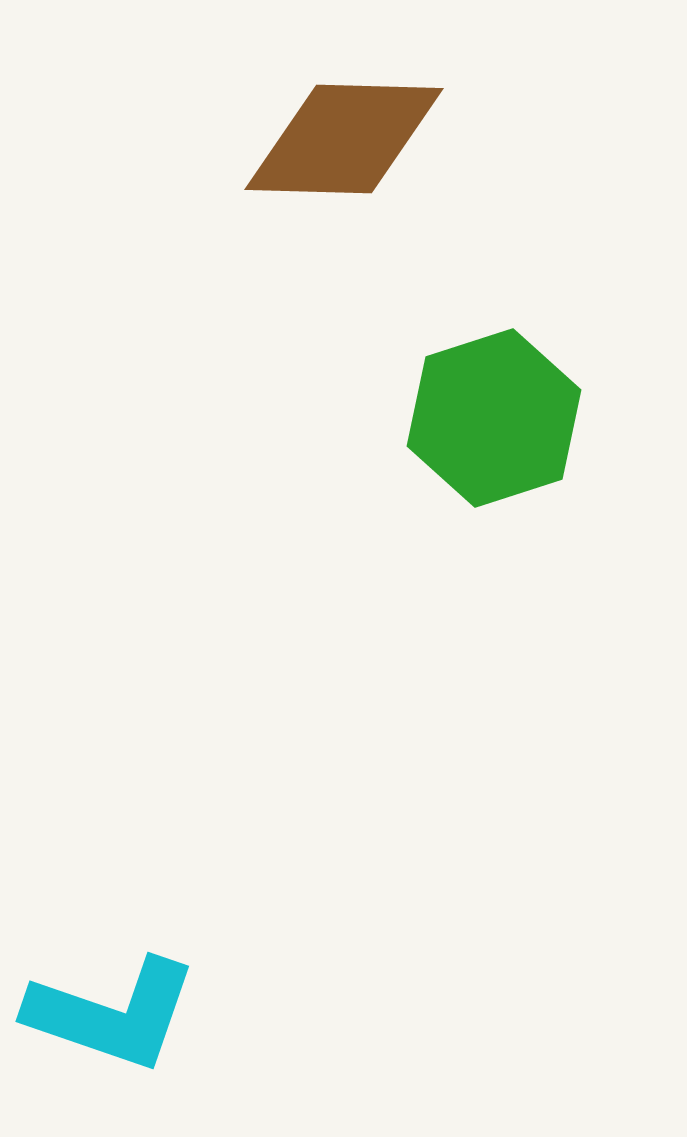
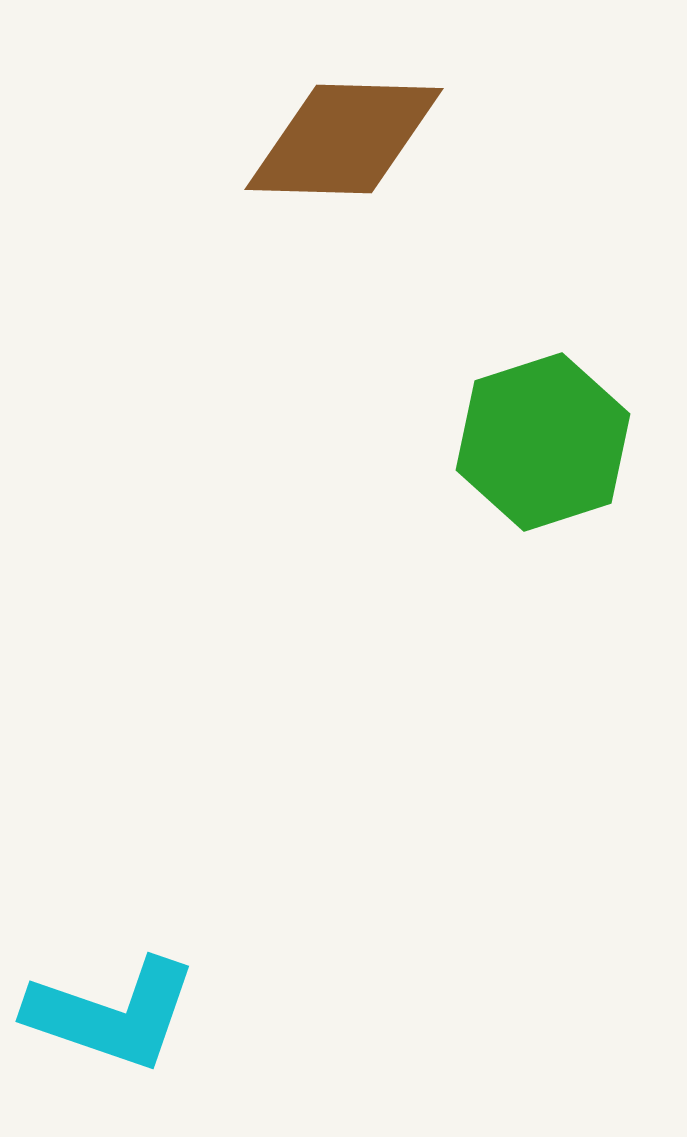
green hexagon: moved 49 px right, 24 px down
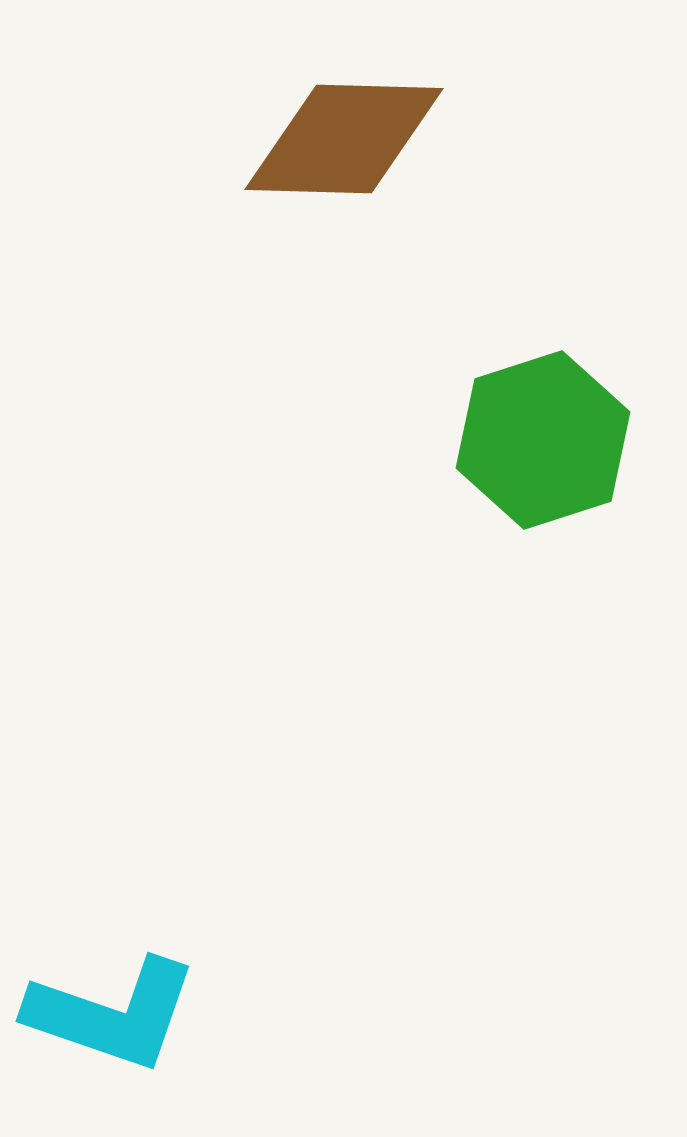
green hexagon: moved 2 px up
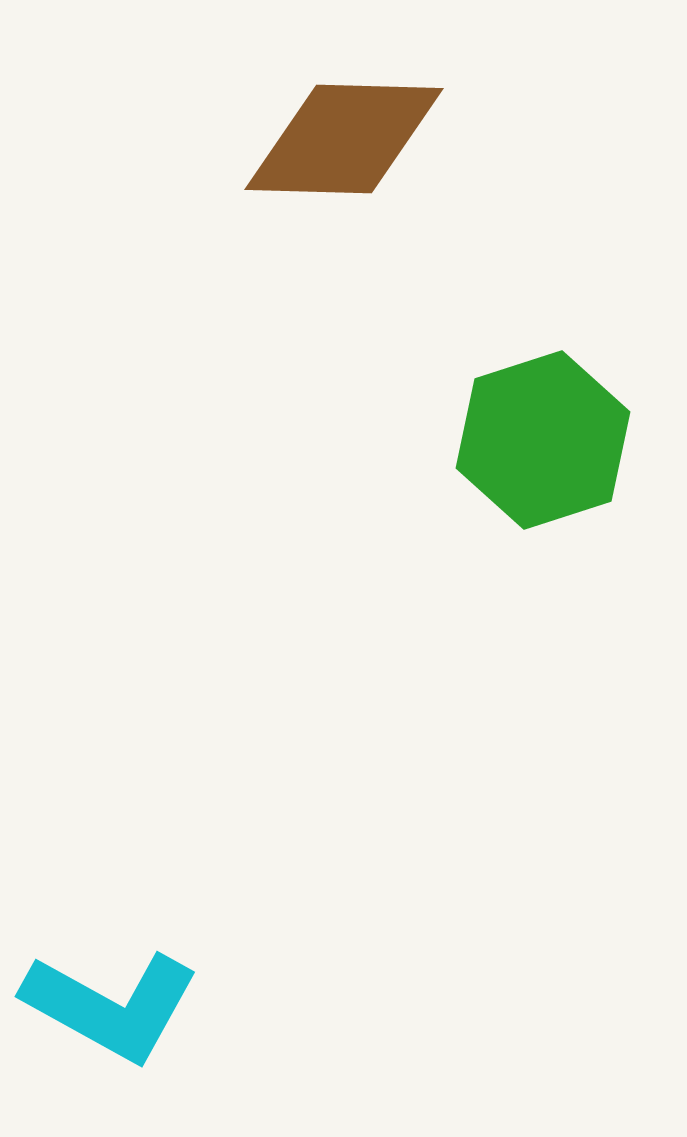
cyan L-shape: moved 1 px left, 8 px up; rotated 10 degrees clockwise
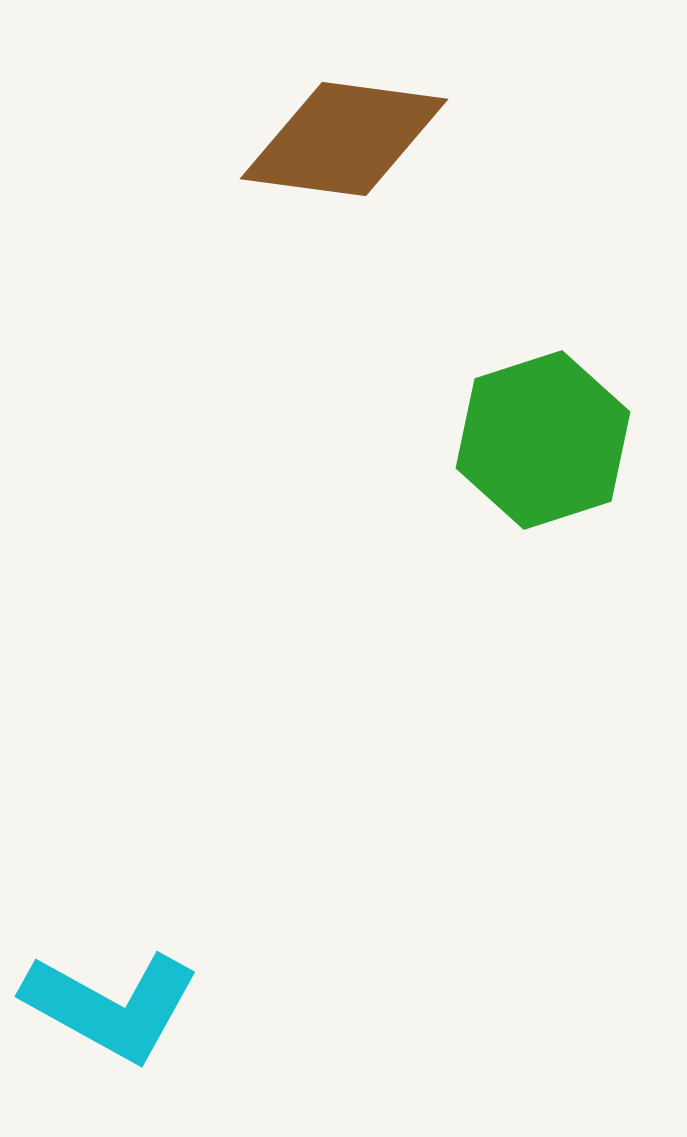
brown diamond: rotated 6 degrees clockwise
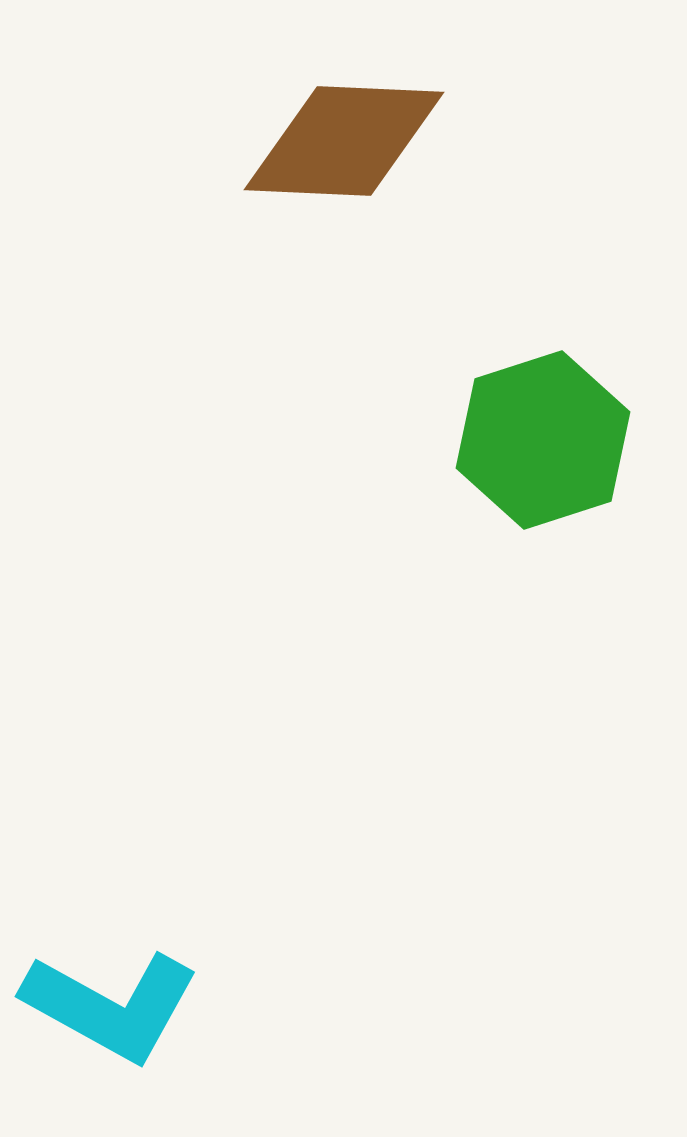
brown diamond: moved 2 px down; rotated 5 degrees counterclockwise
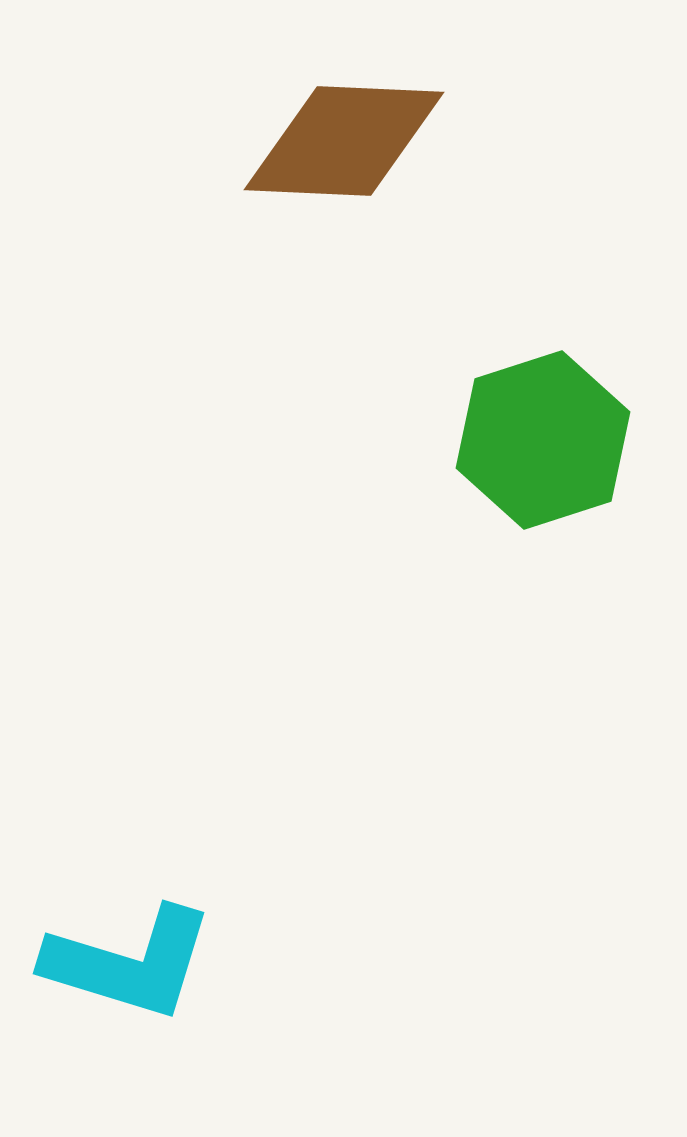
cyan L-shape: moved 18 px right, 43 px up; rotated 12 degrees counterclockwise
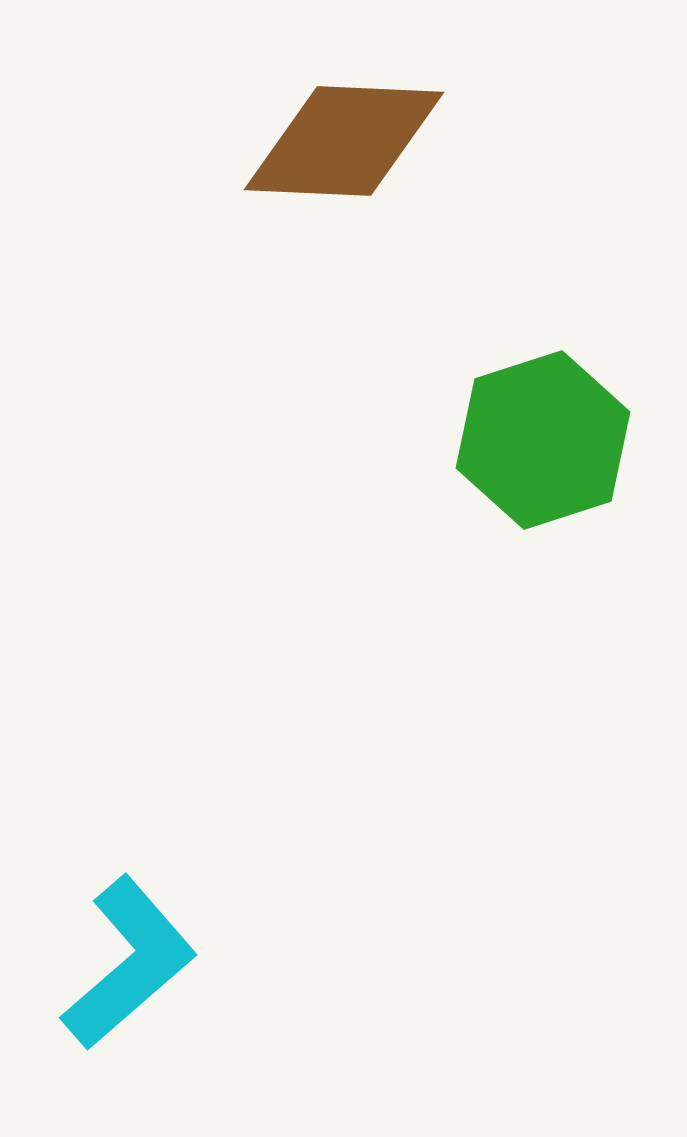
cyan L-shape: rotated 58 degrees counterclockwise
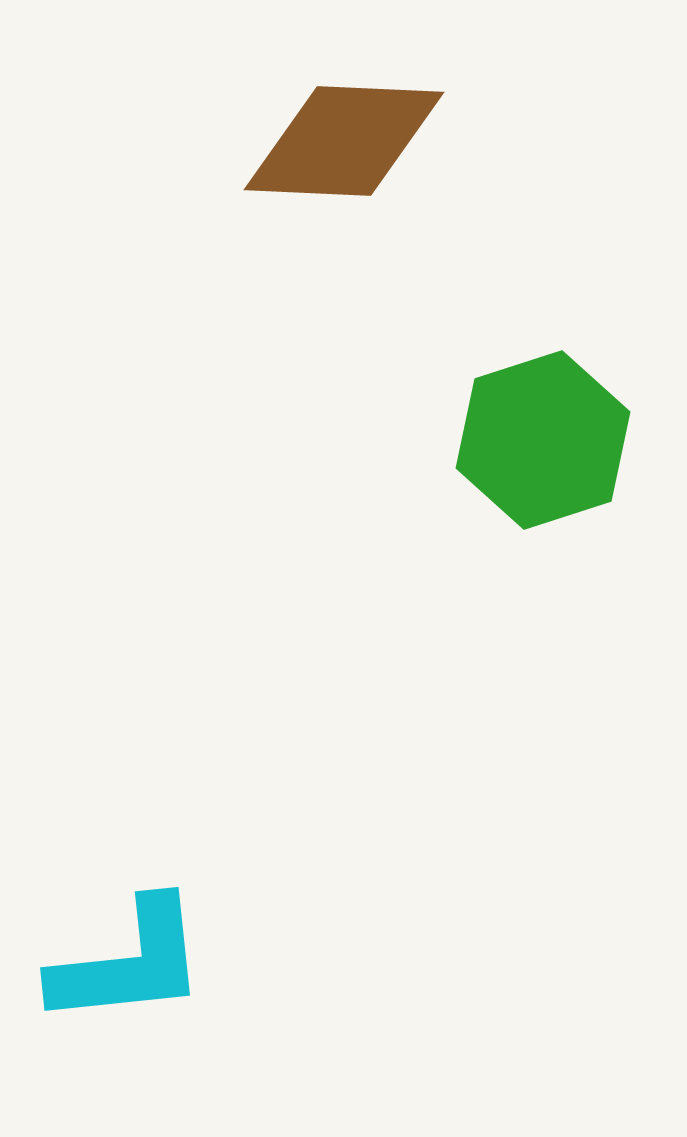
cyan L-shape: rotated 35 degrees clockwise
